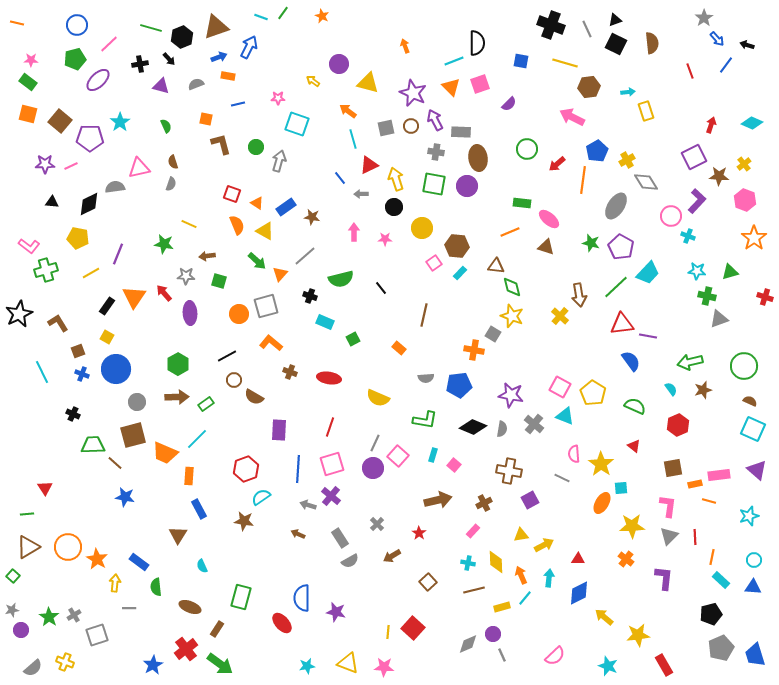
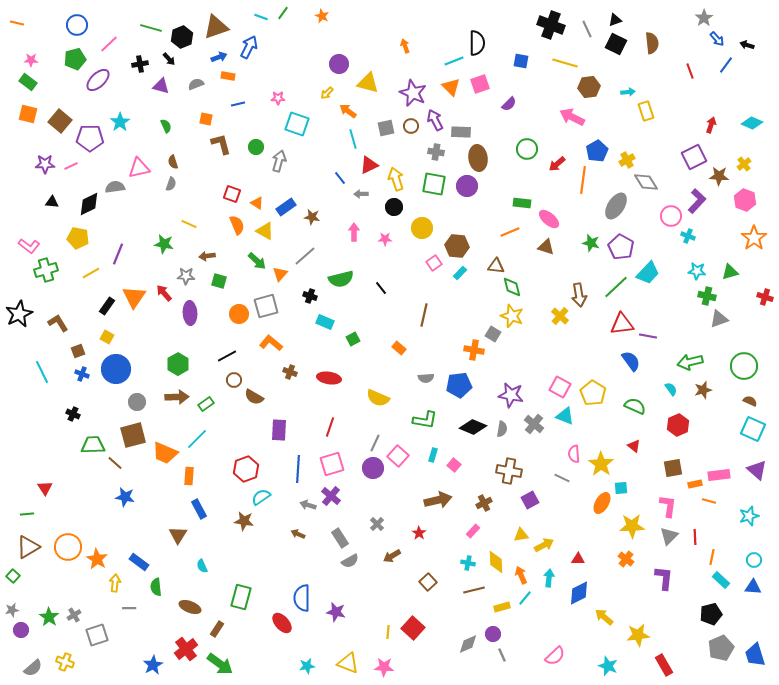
yellow arrow at (313, 81): moved 14 px right, 12 px down; rotated 80 degrees counterclockwise
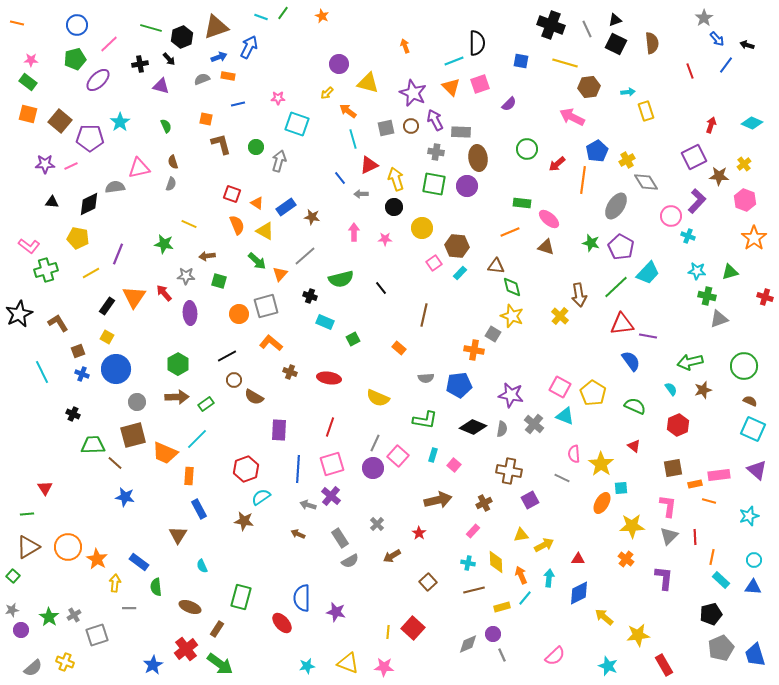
gray semicircle at (196, 84): moved 6 px right, 5 px up
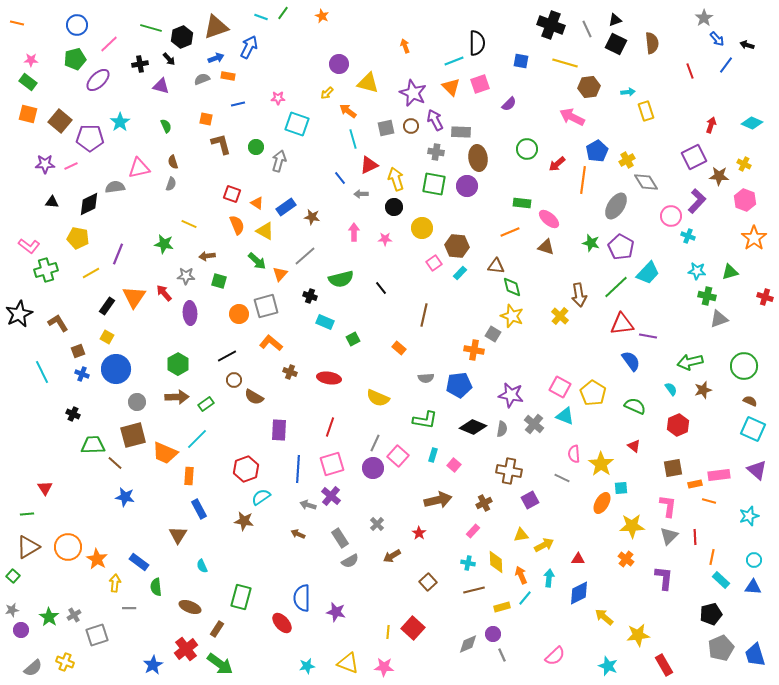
blue arrow at (219, 57): moved 3 px left, 1 px down
yellow cross at (744, 164): rotated 24 degrees counterclockwise
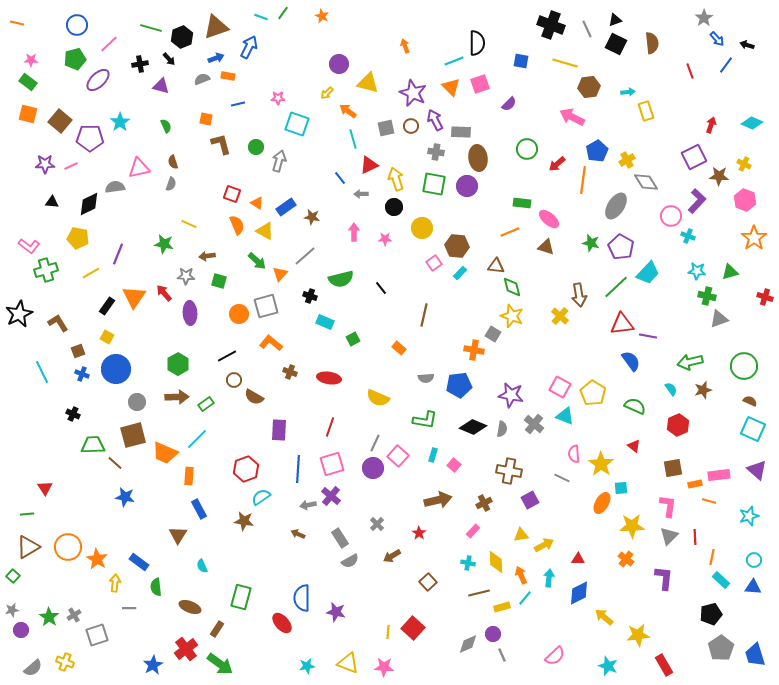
gray arrow at (308, 505): rotated 28 degrees counterclockwise
brown line at (474, 590): moved 5 px right, 3 px down
gray pentagon at (721, 648): rotated 10 degrees counterclockwise
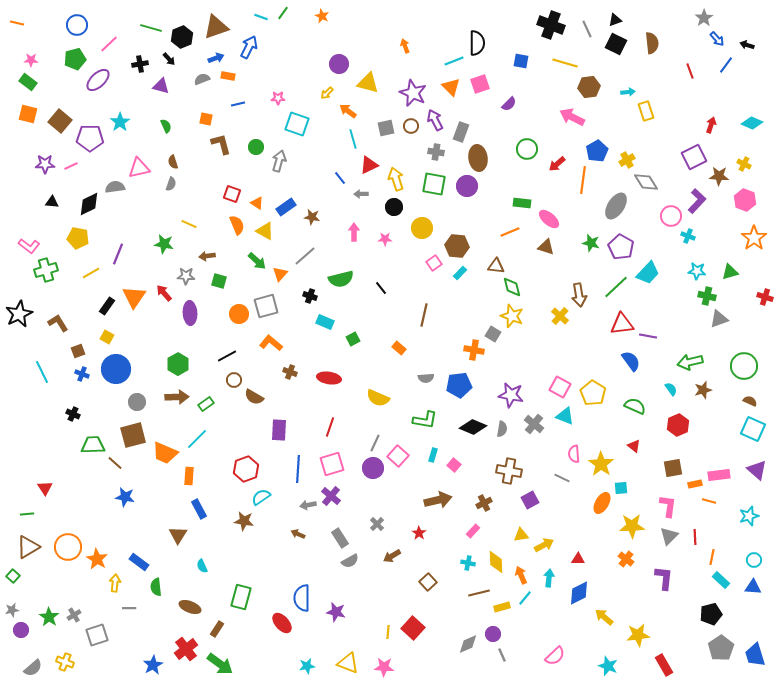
gray rectangle at (461, 132): rotated 72 degrees counterclockwise
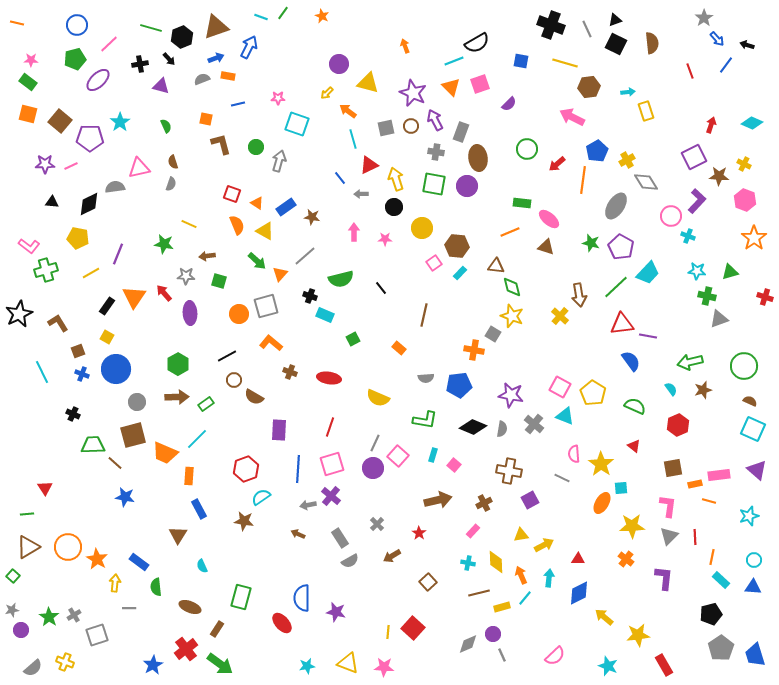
black semicircle at (477, 43): rotated 60 degrees clockwise
cyan rectangle at (325, 322): moved 7 px up
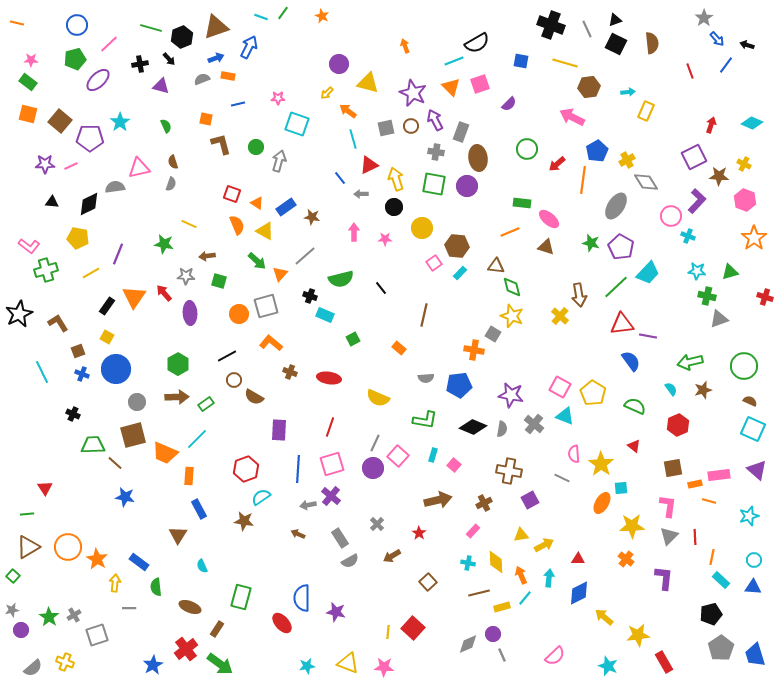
yellow rectangle at (646, 111): rotated 42 degrees clockwise
red rectangle at (664, 665): moved 3 px up
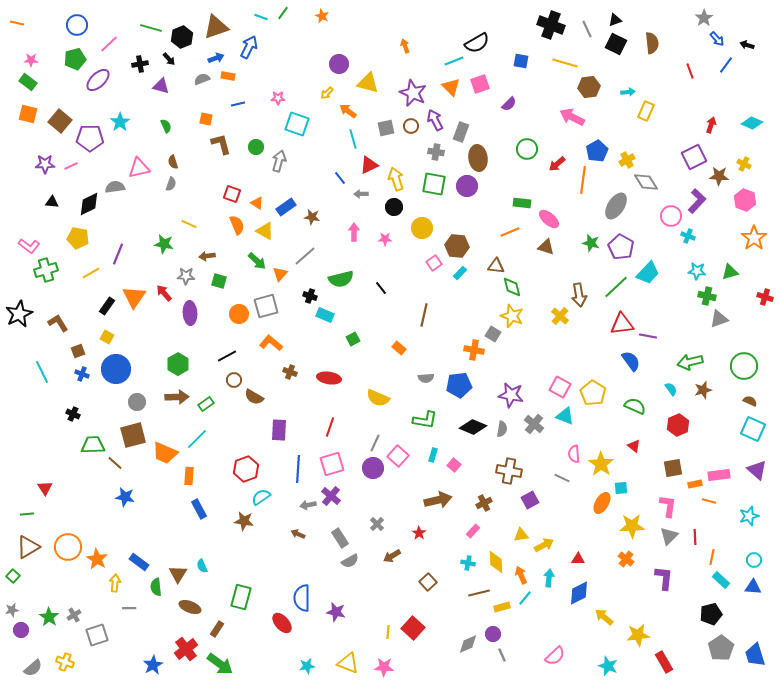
brown triangle at (178, 535): moved 39 px down
